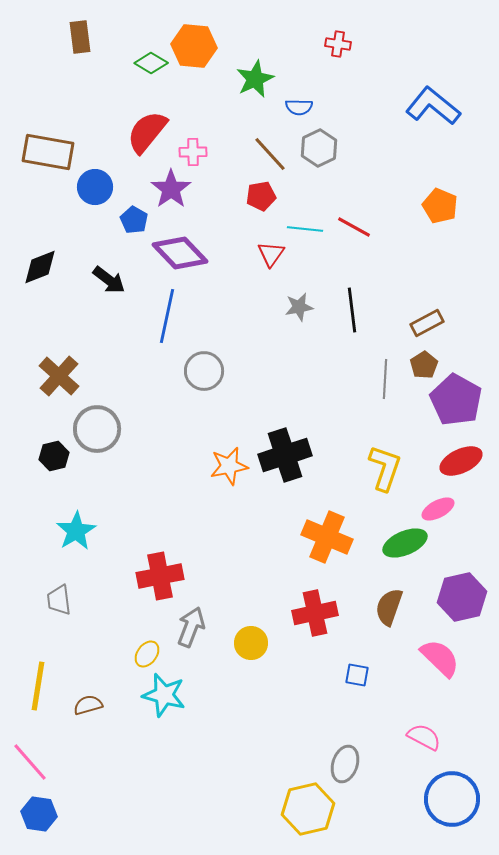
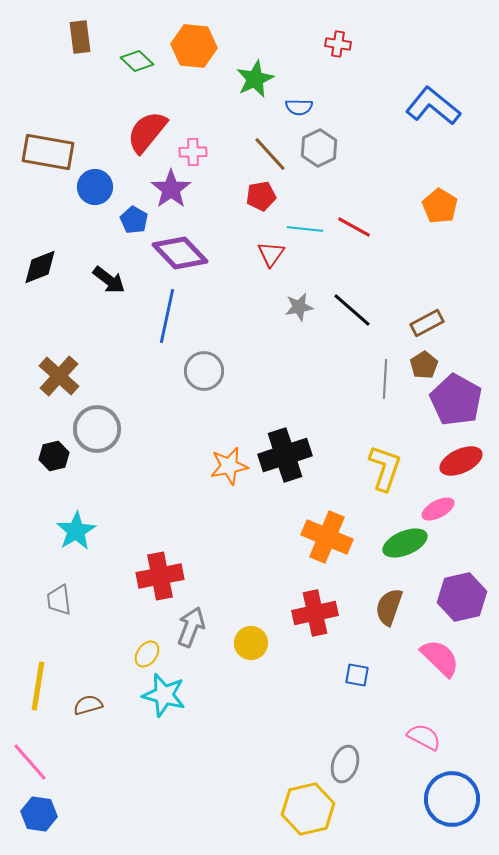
green diamond at (151, 63): moved 14 px left, 2 px up; rotated 12 degrees clockwise
orange pentagon at (440, 206): rotated 8 degrees clockwise
black line at (352, 310): rotated 42 degrees counterclockwise
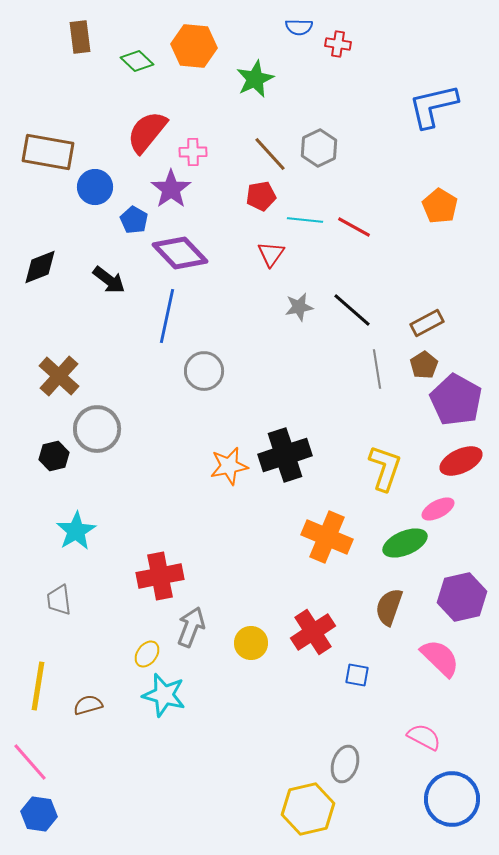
blue L-shape at (433, 106): rotated 52 degrees counterclockwise
blue semicircle at (299, 107): moved 80 px up
cyan line at (305, 229): moved 9 px up
gray line at (385, 379): moved 8 px left, 10 px up; rotated 12 degrees counterclockwise
red cross at (315, 613): moved 2 px left, 19 px down; rotated 21 degrees counterclockwise
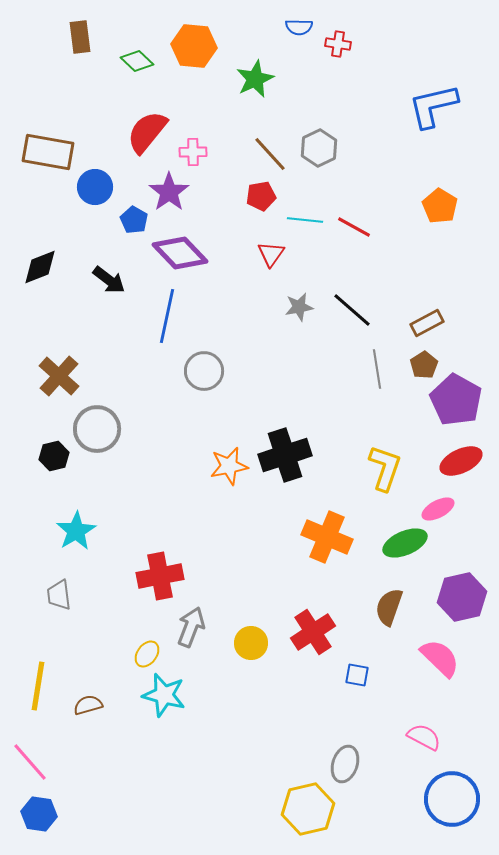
purple star at (171, 189): moved 2 px left, 3 px down
gray trapezoid at (59, 600): moved 5 px up
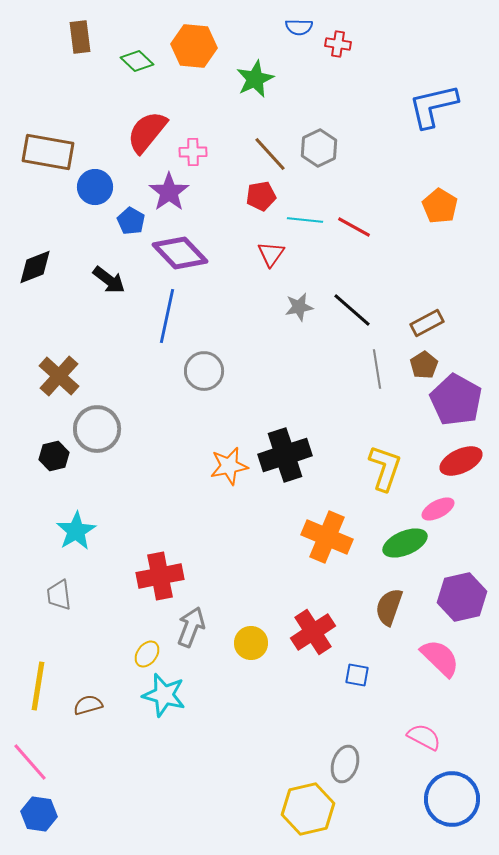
blue pentagon at (134, 220): moved 3 px left, 1 px down
black diamond at (40, 267): moved 5 px left
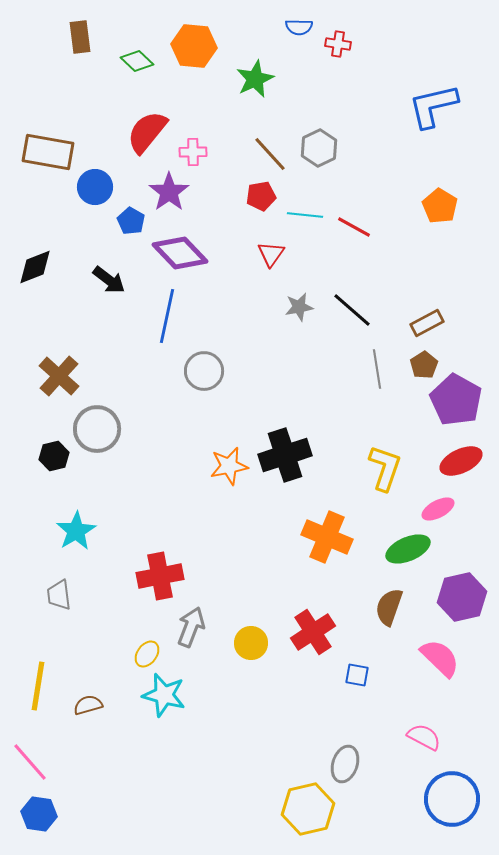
cyan line at (305, 220): moved 5 px up
green ellipse at (405, 543): moved 3 px right, 6 px down
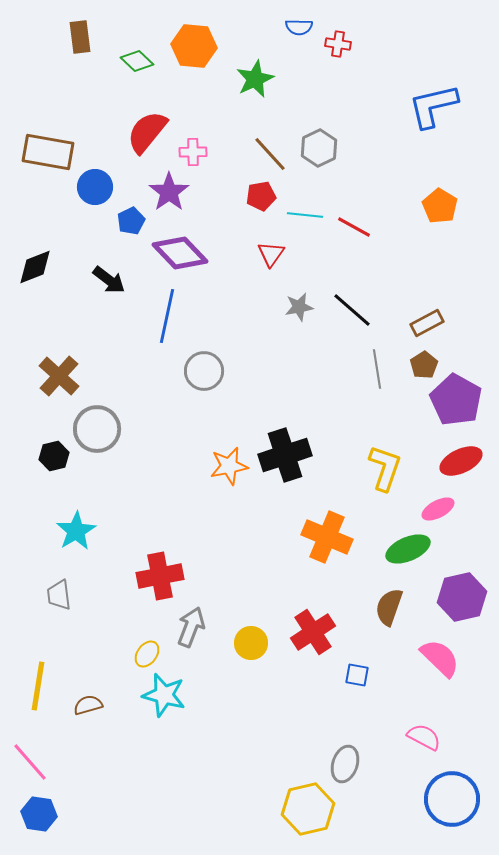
blue pentagon at (131, 221): rotated 16 degrees clockwise
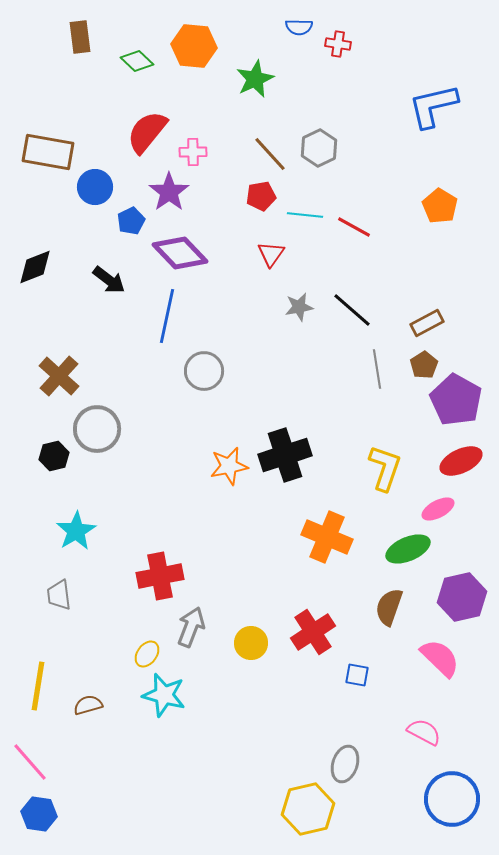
pink semicircle at (424, 737): moved 5 px up
